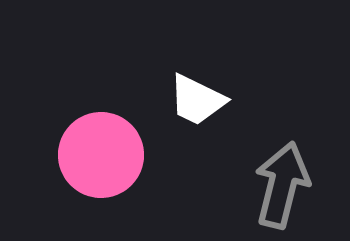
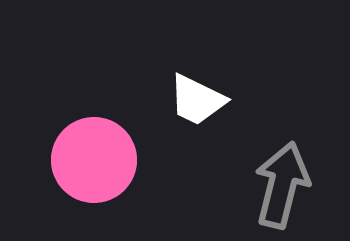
pink circle: moved 7 px left, 5 px down
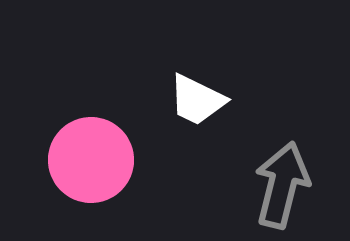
pink circle: moved 3 px left
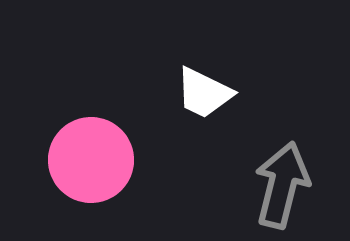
white trapezoid: moved 7 px right, 7 px up
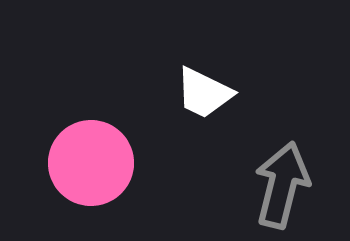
pink circle: moved 3 px down
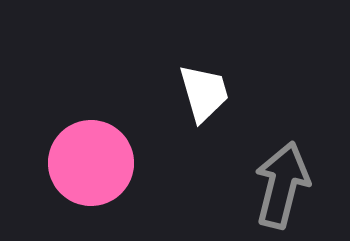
white trapezoid: rotated 132 degrees counterclockwise
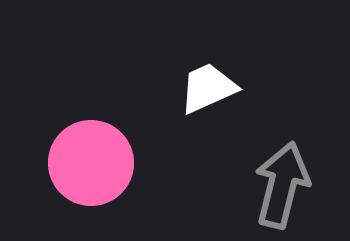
white trapezoid: moved 4 px right, 5 px up; rotated 98 degrees counterclockwise
